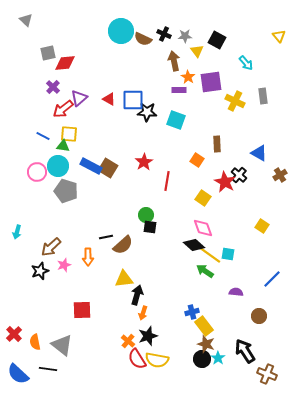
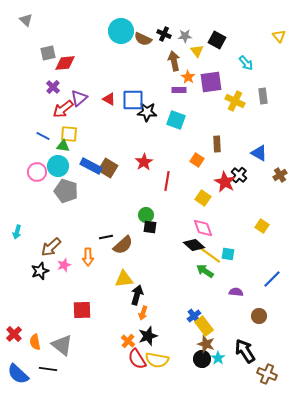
blue cross at (192, 312): moved 2 px right, 4 px down; rotated 24 degrees counterclockwise
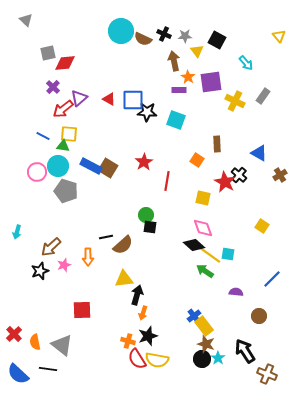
gray rectangle at (263, 96): rotated 42 degrees clockwise
yellow square at (203, 198): rotated 21 degrees counterclockwise
orange cross at (128, 341): rotated 24 degrees counterclockwise
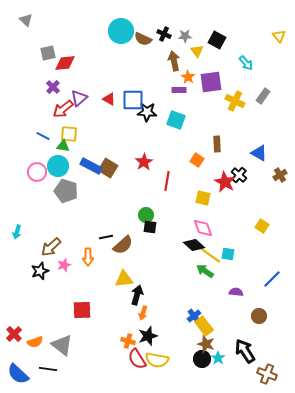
orange semicircle at (35, 342): rotated 98 degrees counterclockwise
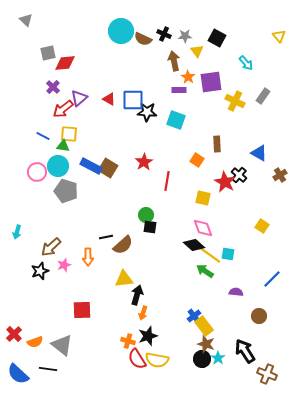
black square at (217, 40): moved 2 px up
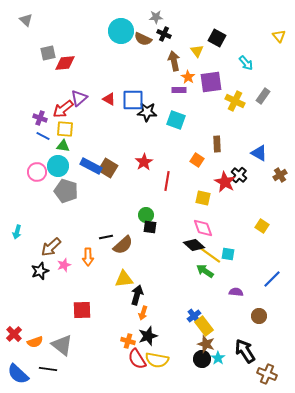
gray star at (185, 36): moved 29 px left, 19 px up
purple cross at (53, 87): moved 13 px left, 31 px down; rotated 24 degrees counterclockwise
yellow square at (69, 134): moved 4 px left, 5 px up
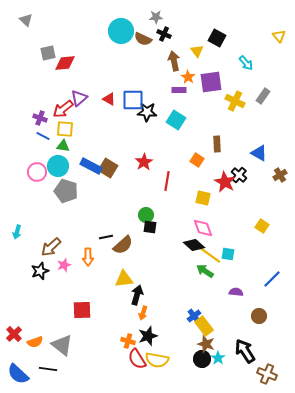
cyan square at (176, 120): rotated 12 degrees clockwise
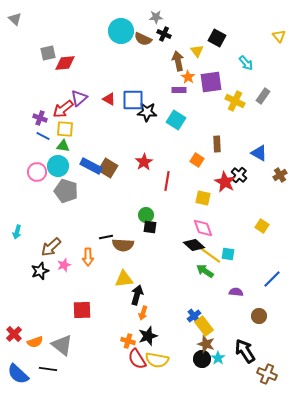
gray triangle at (26, 20): moved 11 px left, 1 px up
brown arrow at (174, 61): moved 4 px right
brown semicircle at (123, 245): rotated 45 degrees clockwise
